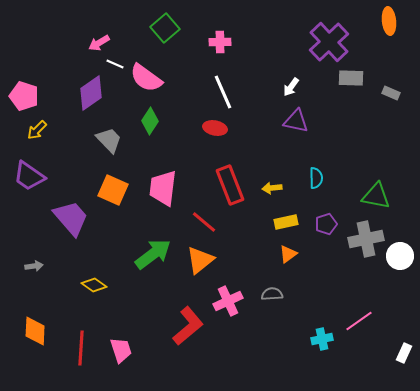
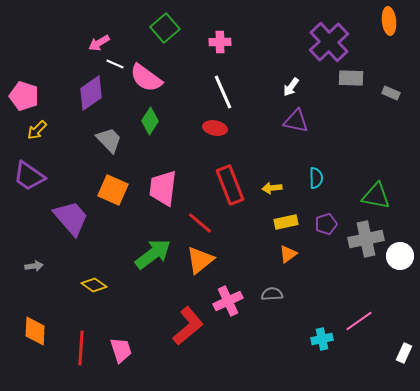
red line at (204, 222): moved 4 px left, 1 px down
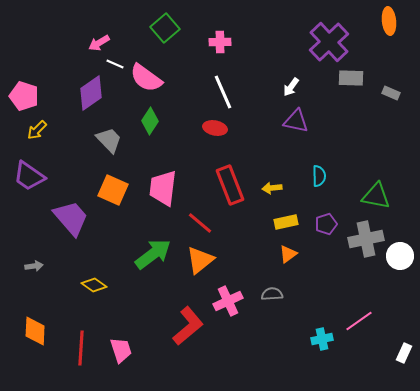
cyan semicircle at (316, 178): moved 3 px right, 2 px up
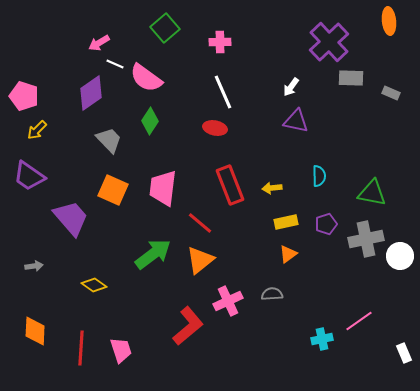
green triangle at (376, 196): moved 4 px left, 3 px up
white rectangle at (404, 353): rotated 48 degrees counterclockwise
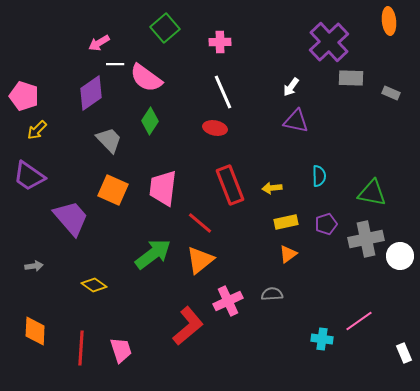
white line at (115, 64): rotated 24 degrees counterclockwise
cyan cross at (322, 339): rotated 20 degrees clockwise
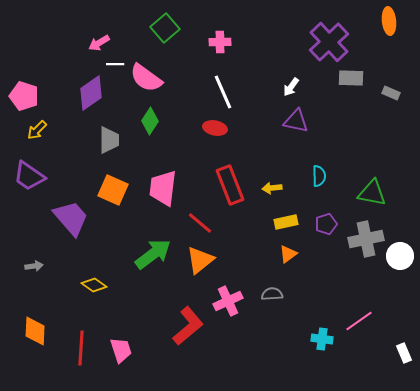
gray trapezoid at (109, 140): rotated 44 degrees clockwise
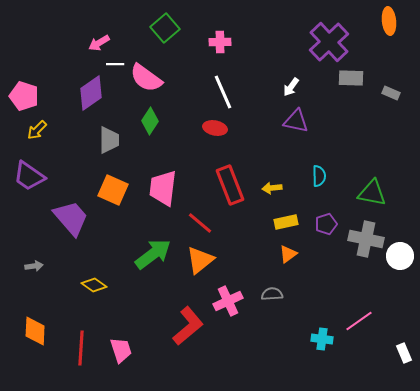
gray cross at (366, 239): rotated 24 degrees clockwise
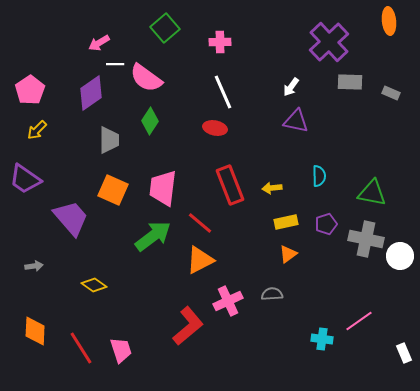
gray rectangle at (351, 78): moved 1 px left, 4 px down
pink pentagon at (24, 96): moved 6 px right, 6 px up; rotated 20 degrees clockwise
purple trapezoid at (29, 176): moved 4 px left, 3 px down
green arrow at (153, 254): moved 18 px up
orange triangle at (200, 260): rotated 12 degrees clockwise
red line at (81, 348): rotated 36 degrees counterclockwise
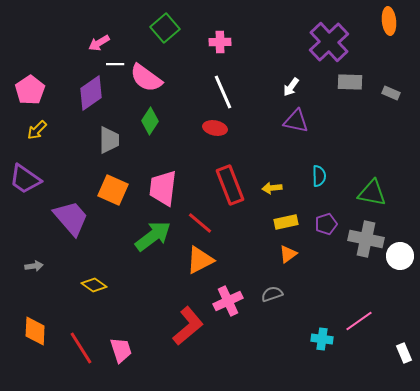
gray semicircle at (272, 294): rotated 15 degrees counterclockwise
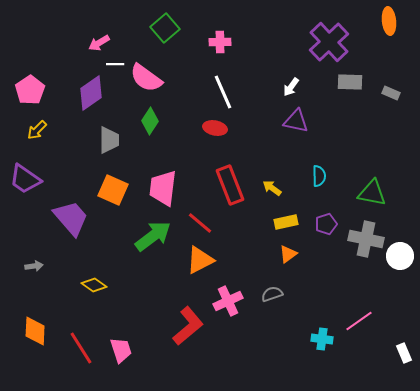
yellow arrow at (272, 188): rotated 42 degrees clockwise
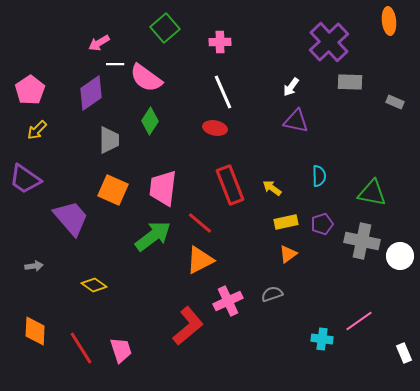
gray rectangle at (391, 93): moved 4 px right, 9 px down
purple pentagon at (326, 224): moved 4 px left
gray cross at (366, 239): moved 4 px left, 2 px down
